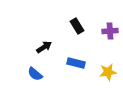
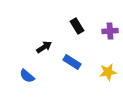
blue rectangle: moved 4 px left, 1 px up; rotated 18 degrees clockwise
blue semicircle: moved 8 px left, 2 px down
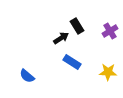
purple cross: rotated 28 degrees counterclockwise
black arrow: moved 17 px right, 9 px up
yellow star: rotated 12 degrees clockwise
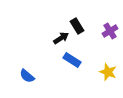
blue rectangle: moved 2 px up
yellow star: rotated 18 degrees clockwise
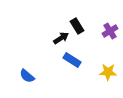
yellow star: rotated 18 degrees counterclockwise
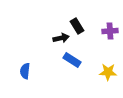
purple cross: rotated 28 degrees clockwise
black arrow: rotated 21 degrees clockwise
blue semicircle: moved 2 px left, 5 px up; rotated 56 degrees clockwise
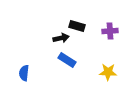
black rectangle: rotated 42 degrees counterclockwise
blue rectangle: moved 5 px left
blue semicircle: moved 1 px left, 2 px down
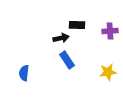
black rectangle: moved 1 px up; rotated 14 degrees counterclockwise
blue rectangle: rotated 24 degrees clockwise
yellow star: rotated 12 degrees counterclockwise
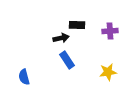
blue semicircle: moved 4 px down; rotated 21 degrees counterclockwise
